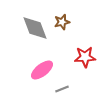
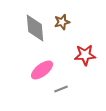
gray diamond: rotated 16 degrees clockwise
red star: moved 2 px up
gray line: moved 1 px left
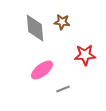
brown star: rotated 21 degrees clockwise
gray line: moved 2 px right
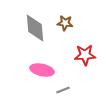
brown star: moved 3 px right, 1 px down
pink ellipse: rotated 50 degrees clockwise
gray line: moved 1 px down
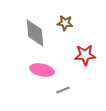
gray diamond: moved 5 px down
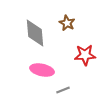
brown star: moved 2 px right; rotated 21 degrees clockwise
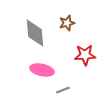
brown star: rotated 28 degrees clockwise
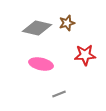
gray diamond: moved 2 px right, 5 px up; rotated 72 degrees counterclockwise
pink ellipse: moved 1 px left, 6 px up
gray line: moved 4 px left, 4 px down
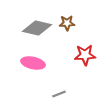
brown star: rotated 14 degrees clockwise
pink ellipse: moved 8 px left, 1 px up
